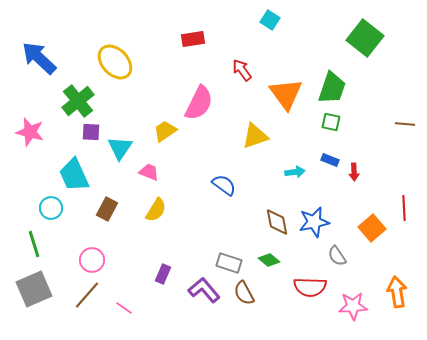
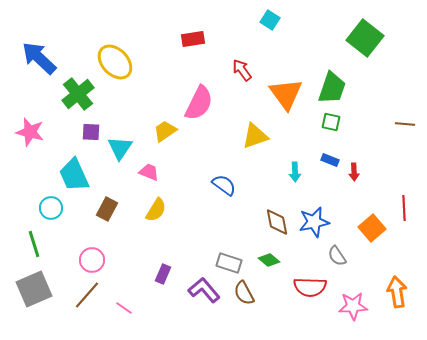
green cross at (78, 101): moved 7 px up
cyan arrow at (295, 172): rotated 96 degrees clockwise
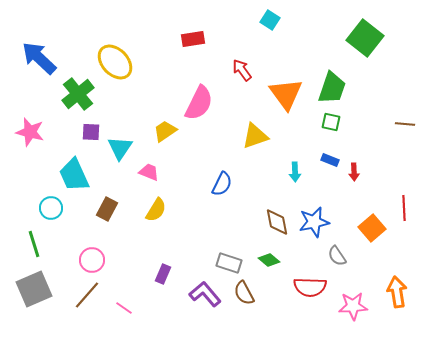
blue semicircle at (224, 185): moved 2 px left, 1 px up; rotated 80 degrees clockwise
purple L-shape at (204, 290): moved 1 px right, 4 px down
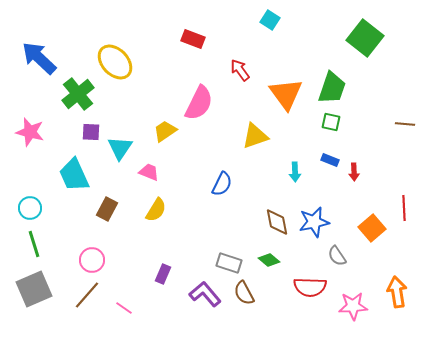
red rectangle at (193, 39): rotated 30 degrees clockwise
red arrow at (242, 70): moved 2 px left
cyan circle at (51, 208): moved 21 px left
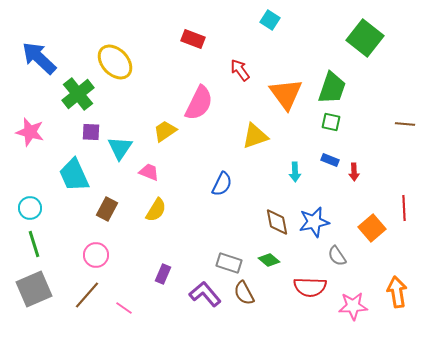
pink circle at (92, 260): moved 4 px right, 5 px up
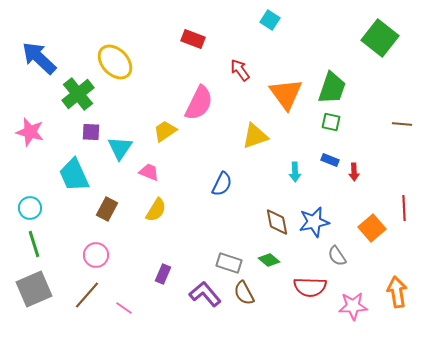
green square at (365, 38): moved 15 px right
brown line at (405, 124): moved 3 px left
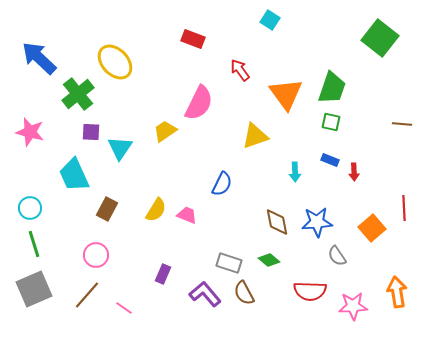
pink trapezoid at (149, 172): moved 38 px right, 43 px down
blue star at (314, 222): moved 3 px right; rotated 8 degrees clockwise
red semicircle at (310, 287): moved 4 px down
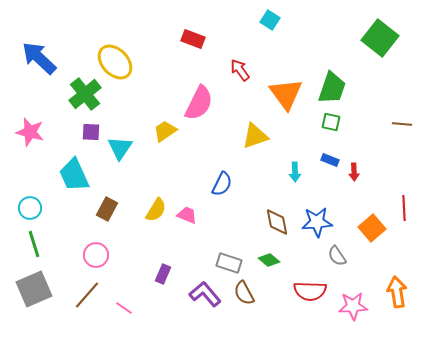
green cross at (78, 94): moved 7 px right
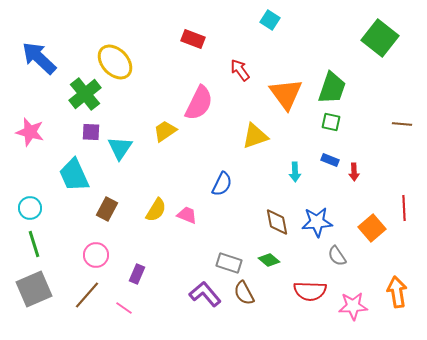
purple rectangle at (163, 274): moved 26 px left
